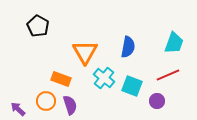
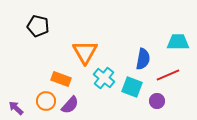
black pentagon: rotated 15 degrees counterclockwise
cyan trapezoid: moved 4 px right, 1 px up; rotated 110 degrees counterclockwise
blue semicircle: moved 15 px right, 12 px down
cyan square: moved 1 px down
purple semicircle: rotated 60 degrees clockwise
purple arrow: moved 2 px left, 1 px up
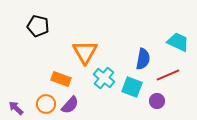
cyan trapezoid: rotated 25 degrees clockwise
orange circle: moved 3 px down
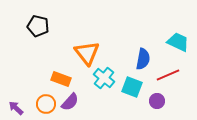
orange triangle: moved 2 px right, 1 px down; rotated 8 degrees counterclockwise
purple semicircle: moved 3 px up
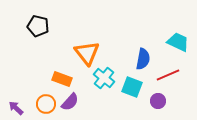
orange rectangle: moved 1 px right
purple circle: moved 1 px right
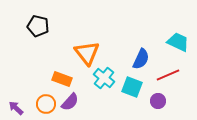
blue semicircle: moved 2 px left; rotated 15 degrees clockwise
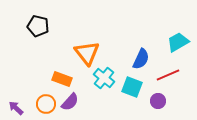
cyan trapezoid: rotated 55 degrees counterclockwise
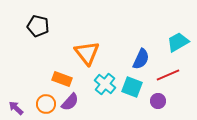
cyan cross: moved 1 px right, 6 px down
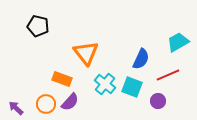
orange triangle: moved 1 px left
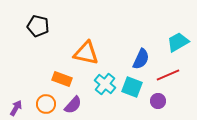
orange triangle: rotated 40 degrees counterclockwise
purple semicircle: moved 3 px right, 3 px down
purple arrow: rotated 77 degrees clockwise
